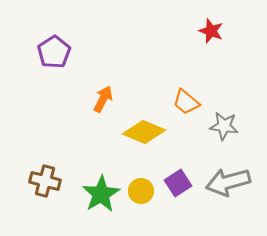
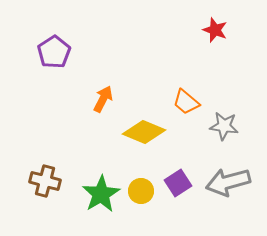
red star: moved 4 px right, 1 px up
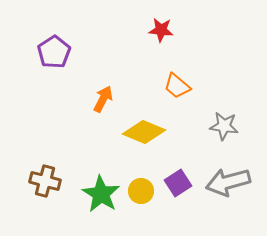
red star: moved 54 px left; rotated 15 degrees counterclockwise
orange trapezoid: moved 9 px left, 16 px up
green star: rotated 9 degrees counterclockwise
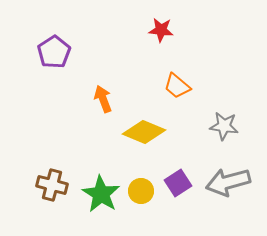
orange arrow: rotated 48 degrees counterclockwise
brown cross: moved 7 px right, 4 px down
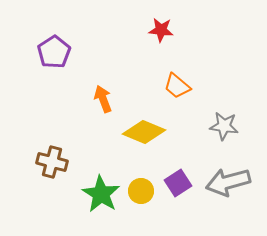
brown cross: moved 23 px up
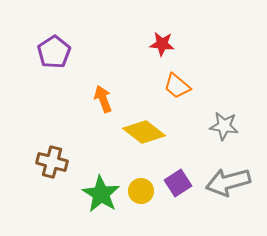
red star: moved 1 px right, 14 px down
yellow diamond: rotated 15 degrees clockwise
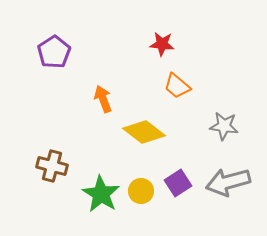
brown cross: moved 4 px down
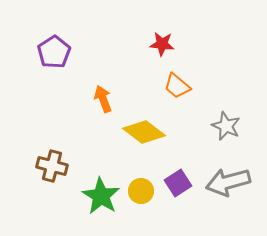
gray star: moved 2 px right; rotated 16 degrees clockwise
green star: moved 2 px down
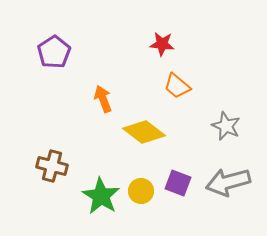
purple square: rotated 36 degrees counterclockwise
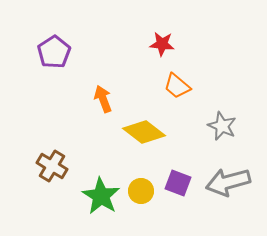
gray star: moved 4 px left
brown cross: rotated 16 degrees clockwise
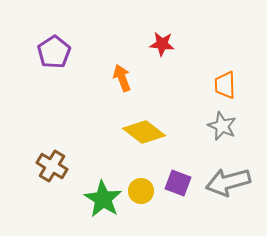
orange trapezoid: moved 48 px right, 1 px up; rotated 48 degrees clockwise
orange arrow: moved 19 px right, 21 px up
green star: moved 2 px right, 3 px down
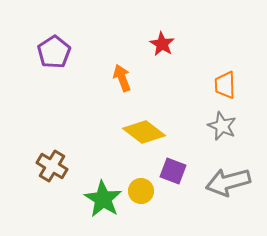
red star: rotated 25 degrees clockwise
purple square: moved 5 px left, 12 px up
